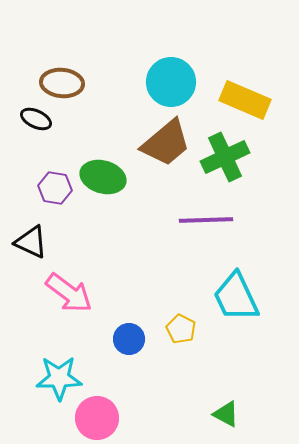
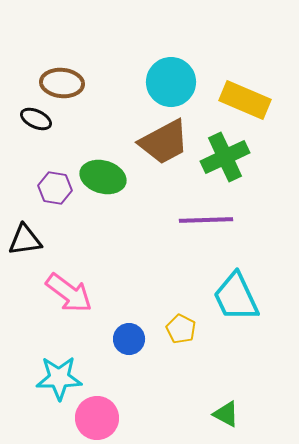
brown trapezoid: moved 2 px left, 1 px up; rotated 12 degrees clockwise
black triangle: moved 6 px left, 2 px up; rotated 33 degrees counterclockwise
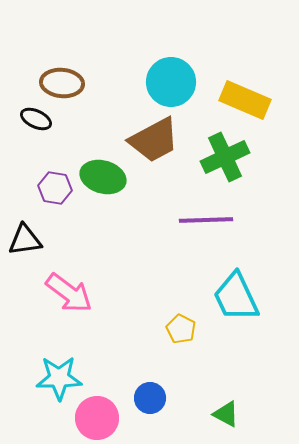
brown trapezoid: moved 10 px left, 2 px up
blue circle: moved 21 px right, 59 px down
